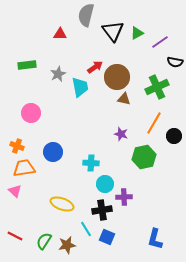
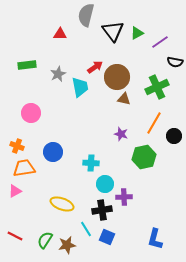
pink triangle: rotated 48 degrees clockwise
green semicircle: moved 1 px right, 1 px up
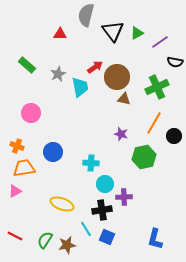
green rectangle: rotated 48 degrees clockwise
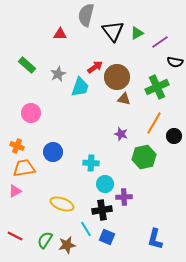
cyan trapezoid: rotated 30 degrees clockwise
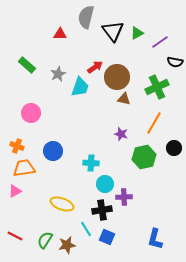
gray semicircle: moved 2 px down
black circle: moved 12 px down
blue circle: moved 1 px up
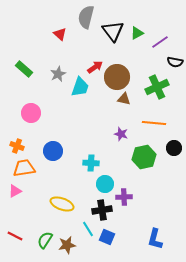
red triangle: rotated 40 degrees clockwise
green rectangle: moved 3 px left, 4 px down
orange line: rotated 65 degrees clockwise
cyan line: moved 2 px right
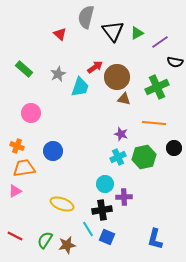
cyan cross: moved 27 px right, 6 px up; rotated 28 degrees counterclockwise
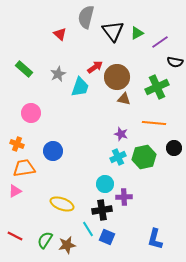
orange cross: moved 2 px up
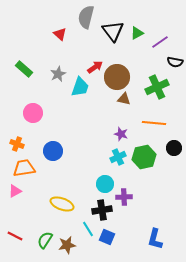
pink circle: moved 2 px right
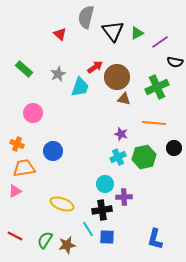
blue square: rotated 21 degrees counterclockwise
